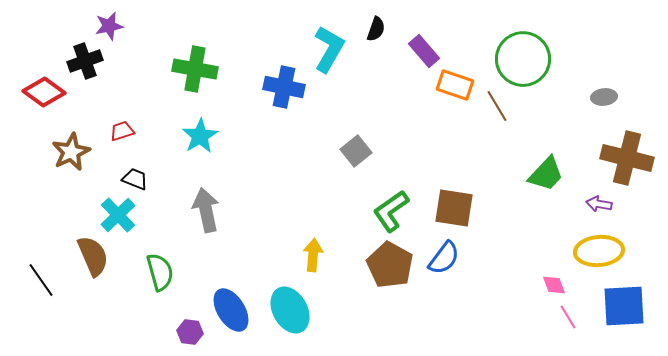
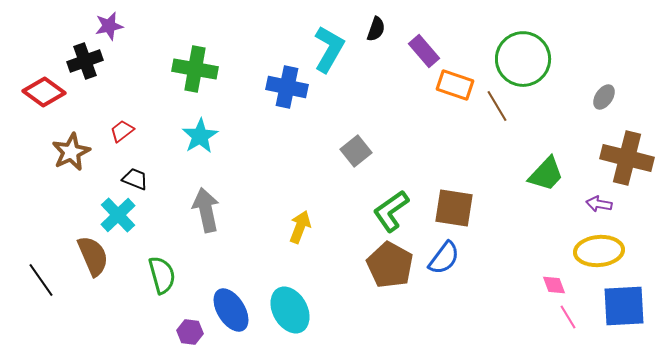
blue cross: moved 3 px right
gray ellipse: rotated 50 degrees counterclockwise
red trapezoid: rotated 20 degrees counterclockwise
yellow arrow: moved 13 px left, 28 px up; rotated 16 degrees clockwise
green semicircle: moved 2 px right, 3 px down
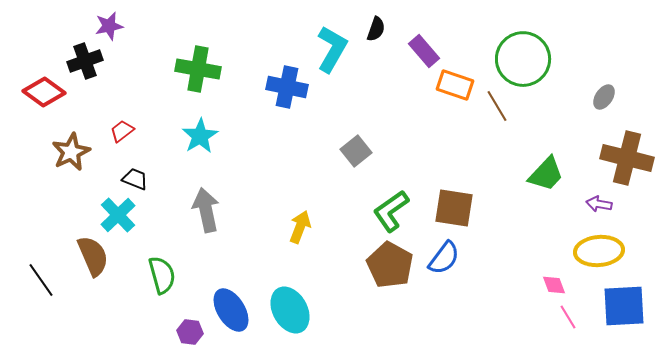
cyan L-shape: moved 3 px right
green cross: moved 3 px right
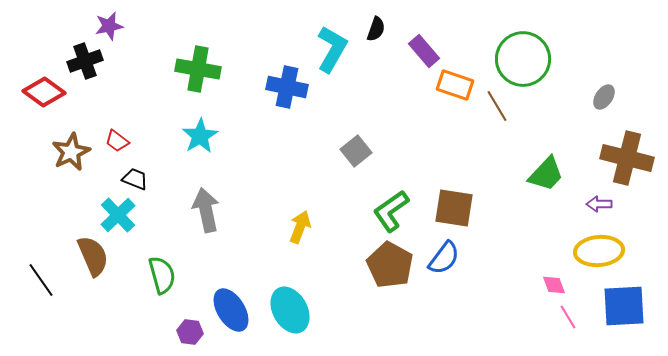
red trapezoid: moved 5 px left, 10 px down; rotated 105 degrees counterclockwise
purple arrow: rotated 10 degrees counterclockwise
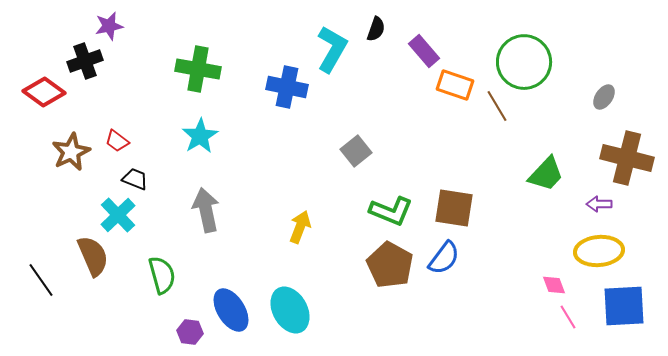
green circle: moved 1 px right, 3 px down
green L-shape: rotated 123 degrees counterclockwise
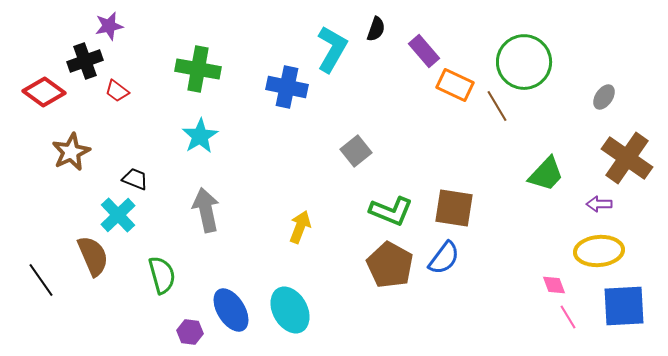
orange rectangle: rotated 6 degrees clockwise
red trapezoid: moved 50 px up
brown cross: rotated 21 degrees clockwise
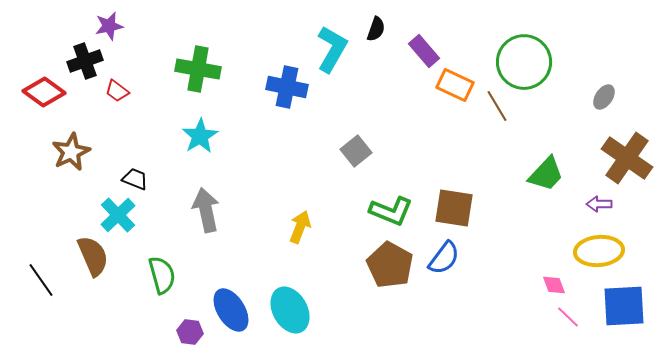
pink line: rotated 15 degrees counterclockwise
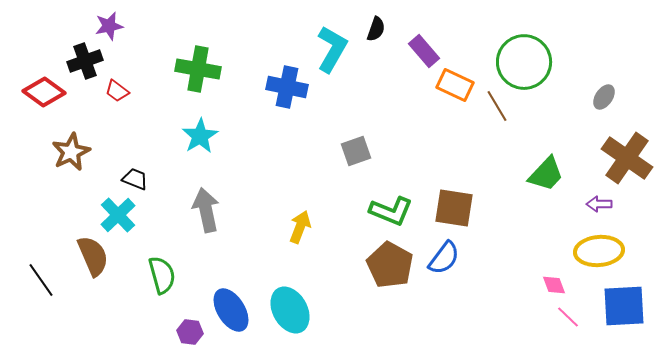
gray square: rotated 20 degrees clockwise
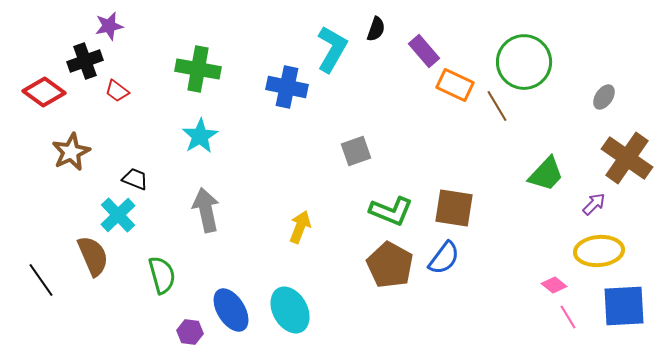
purple arrow: moved 5 px left; rotated 135 degrees clockwise
pink diamond: rotated 30 degrees counterclockwise
pink line: rotated 15 degrees clockwise
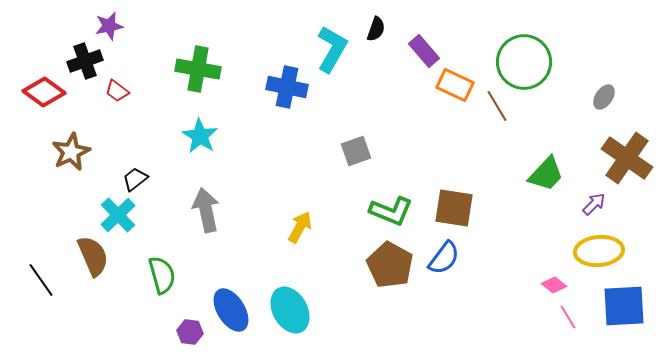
cyan star: rotated 9 degrees counterclockwise
black trapezoid: rotated 60 degrees counterclockwise
yellow arrow: rotated 8 degrees clockwise
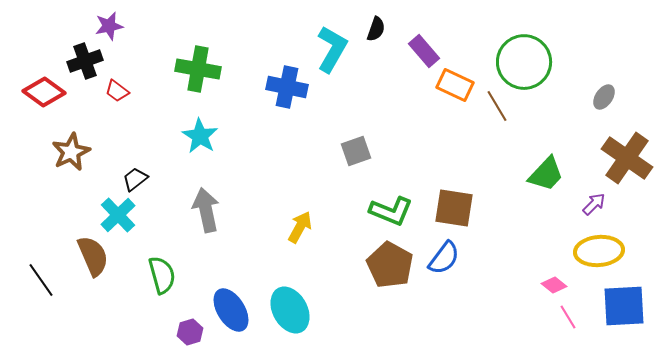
purple hexagon: rotated 25 degrees counterclockwise
